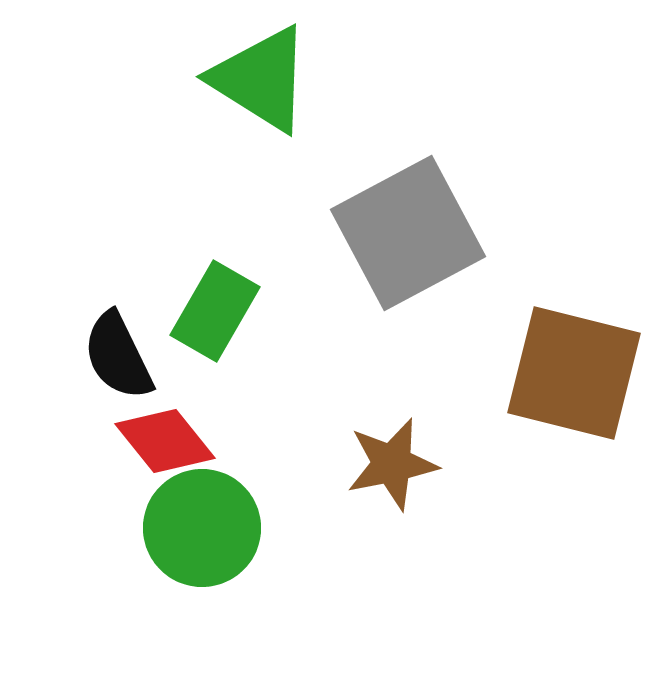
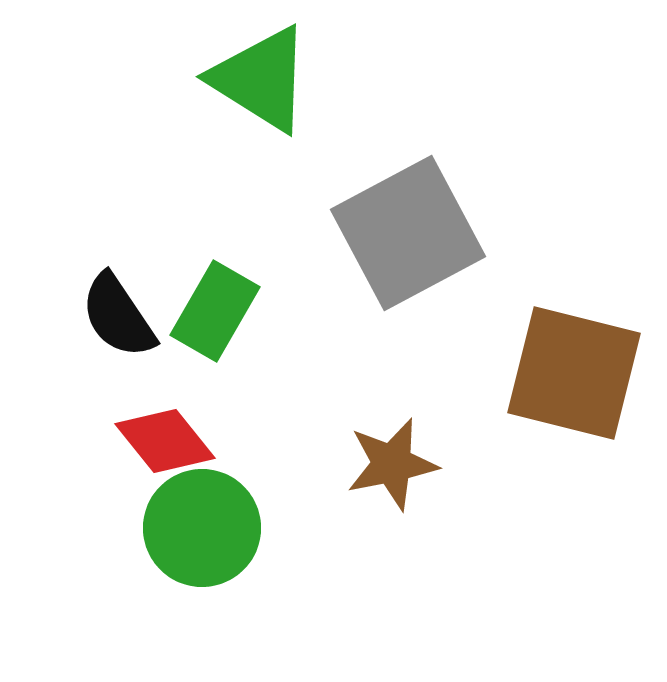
black semicircle: moved 40 px up; rotated 8 degrees counterclockwise
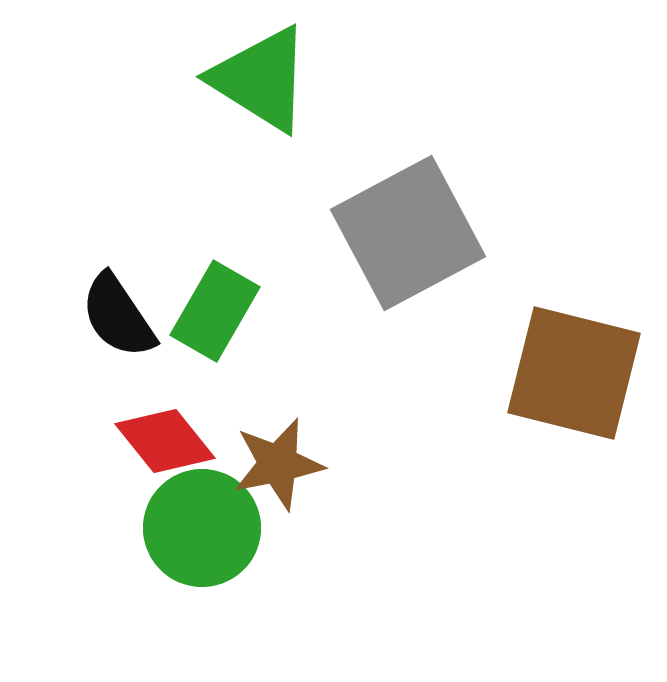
brown star: moved 114 px left
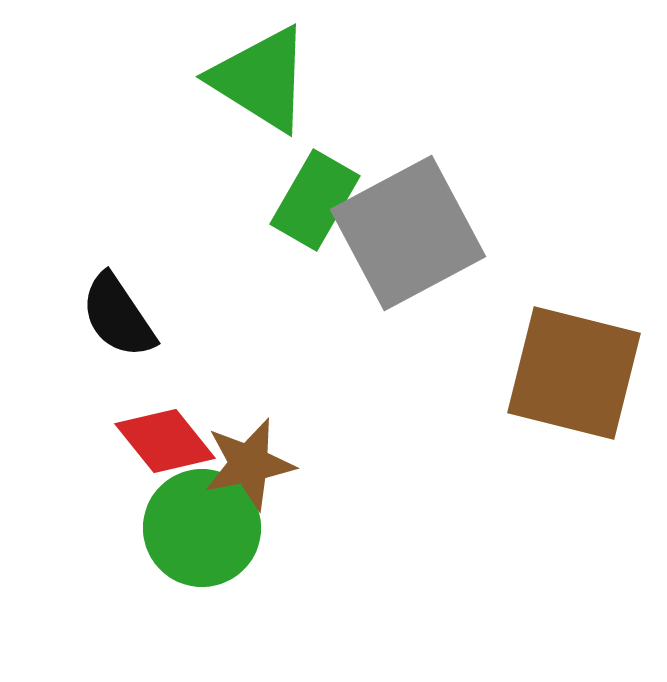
green rectangle: moved 100 px right, 111 px up
brown star: moved 29 px left
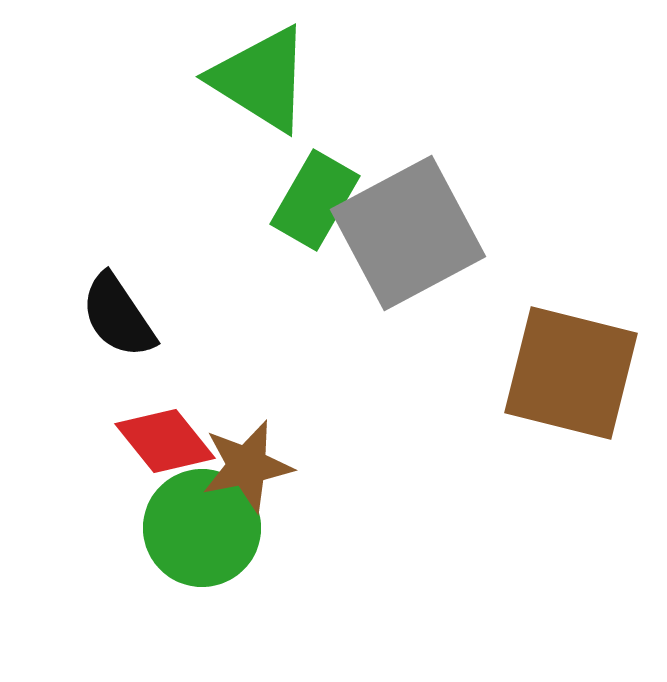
brown square: moved 3 px left
brown star: moved 2 px left, 2 px down
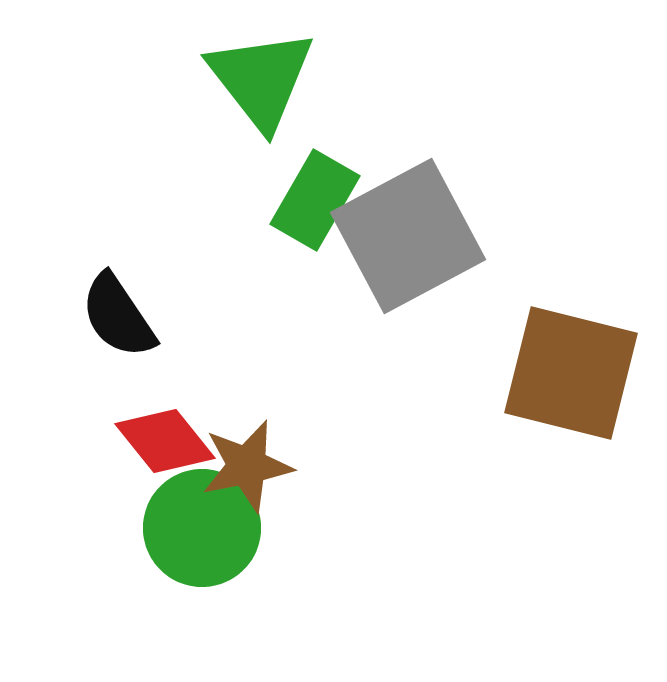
green triangle: rotated 20 degrees clockwise
gray square: moved 3 px down
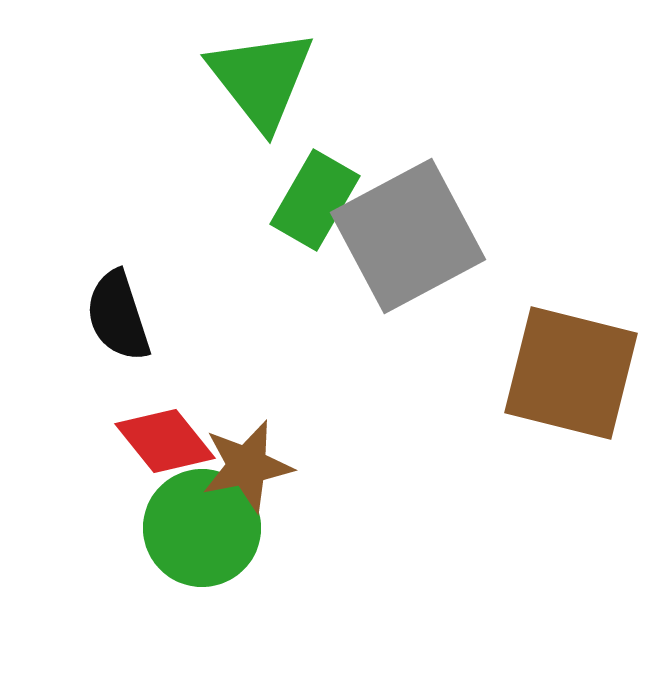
black semicircle: rotated 16 degrees clockwise
